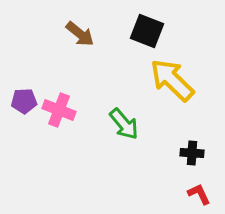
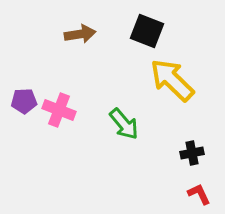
brown arrow: rotated 48 degrees counterclockwise
black cross: rotated 15 degrees counterclockwise
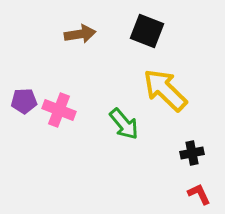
yellow arrow: moved 7 px left, 10 px down
